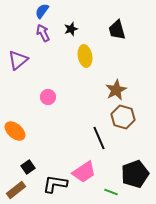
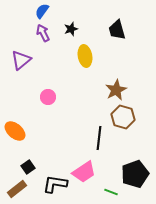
purple triangle: moved 3 px right
black line: rotated 30 degrees clockwise
brown rectangle: moved 1 px right, 1 px up
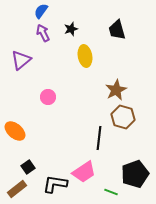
blue semicircle: moved 1 px left
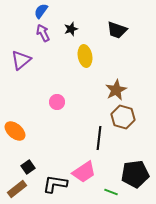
black trapezoid: rotated 55 degrees counterclockwise
pink circle: moved 9 px right, 5 px down
black pentagon: rotated 12 degrees clockwise
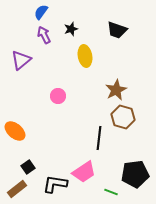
blue semicircle: moved 1 px down
purple arrow: moved 1 px right, 2 px down
pink circle: moved 1 px right, 6 px up
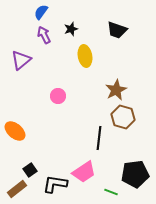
black square: moved 2 px right, 3 px down
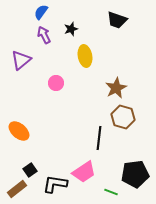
black trapezoid: moved 10 px up
brown star: moved 2 px up
pink circle: moved 2 px left, 13 px up
orange ellipse: moved 4 px right
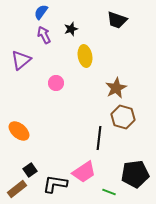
green line: moved 2 px left
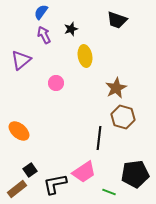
black L-shape: rotated 20 degrees counterclockwise
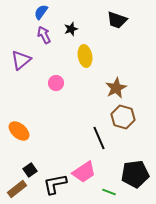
black line: rotated 30 degrees counterclockwise
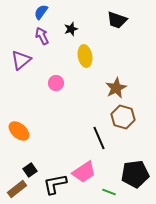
purple arrow: moved 2 px left, 1 px down
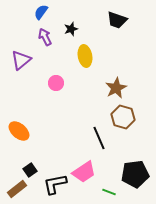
purple arrow: moved 3 px right, 1 px down
